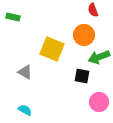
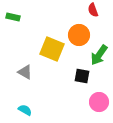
orange circle: moved 5 px left
green arrow: moved 2 px up; rotated 35 degrees counterclockwise
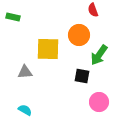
yellow square: moved 4 px left; rotated 20 degrees counterclockwise
gray triangle: rotated 35 degrees counterclockwise
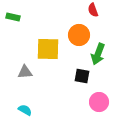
green arrow: moved 1 px left, 1 px up; rotated 15 degrees counterclockwise
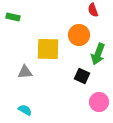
black square: rotated 14 degrees clockwise
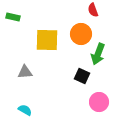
orange circle: moved 2 px right, 1 px up
yellow square: moved 1 px left, 9 px up
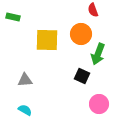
gray triangle: moved 8 px down
pink circle: moved 2 px down
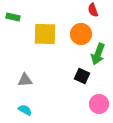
yellow square: moved 2 px left, 6 px up
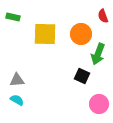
red semicircle: moved 10 px right, 6 px down
gray triangle: moved 8 px left
cyan semicircle: moved 8 px left, 10 px up
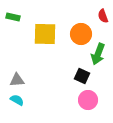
pink circle: moved 11 px left, 4 px up
